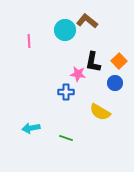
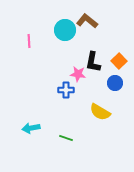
blue cross: moved 2 px up
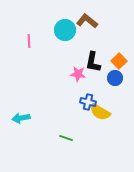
blue circle: moved 5 px up
blue cross: moved 22 px right, 12 px down; rotated 14 degrees clockwise
cyan arrow: moved 10 px left, 10 px up
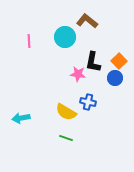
cyan circle: moved 7 px down
yellow semicircle: moved 34 px left
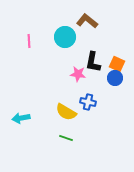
orange square: moved 2 px left, 3 px down; rotated 21 degrees counterclockwise
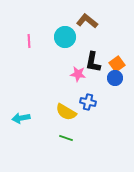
orange square: rotated 28 degrees clockwise
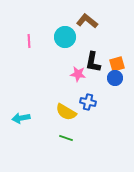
orange square: rotated 21 degrees clockwise
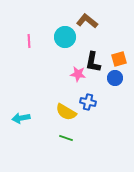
orange square: moved 2 px right, 5 px up
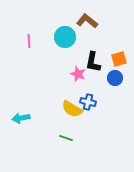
pink star: rotated 14 degrees clockwise
yellow semicircle: moved 6 px right, 3 px up
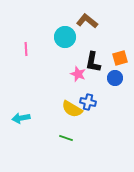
pink line: moved 3 px left, 8 px down
orange square: moved 1 px right, 1 px up
